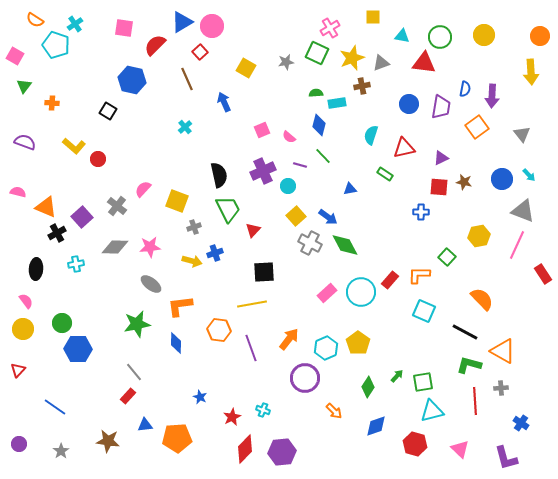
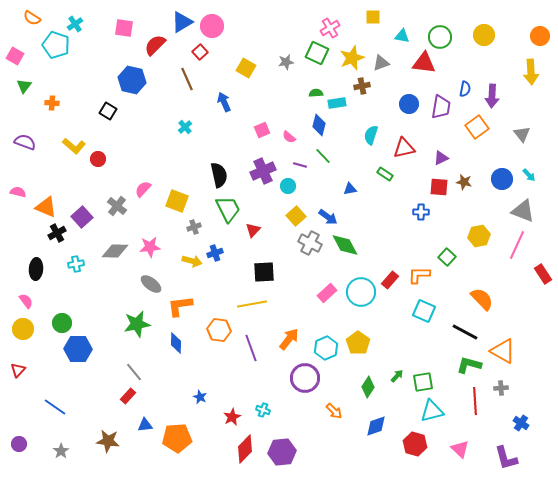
orange semicircle at (35, 20): moved 3 px left, 2 px up
gray diamond at (115, 247): moved 4 px down
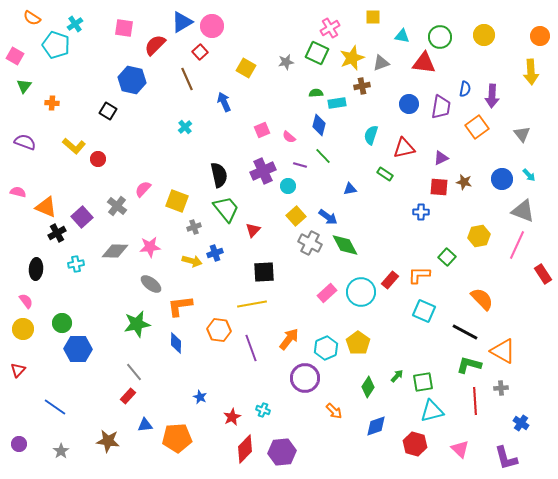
green trapezoid at (228, 209): moved 2 px left; rotated 12 degrees counterclockwise
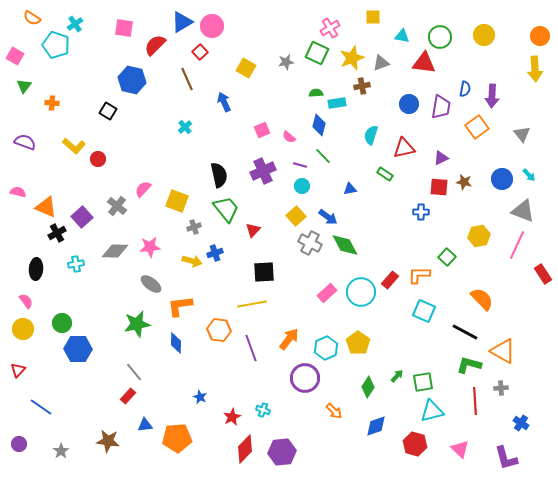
yellow arrow at (531, 72): moved 4 px right, 3 px up
cyan circle at (288, 186): moved 14 px right
blue line at (55, 407): moved 14 px left
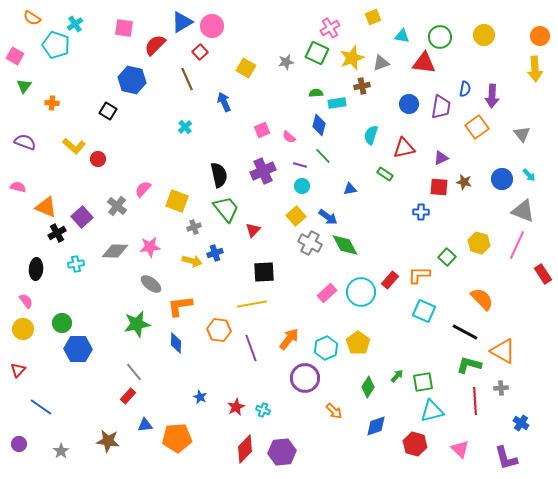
yellow square at (373, 17): rotated 21 degrees counterclockwise
pink semicircle at (18, 192): moved 5 px up
yellow hexagon at (479, 236): moved 7 px down; rotated 25 degrees clockwise
red star at (232, 417): moved 4 px right, 10 px up
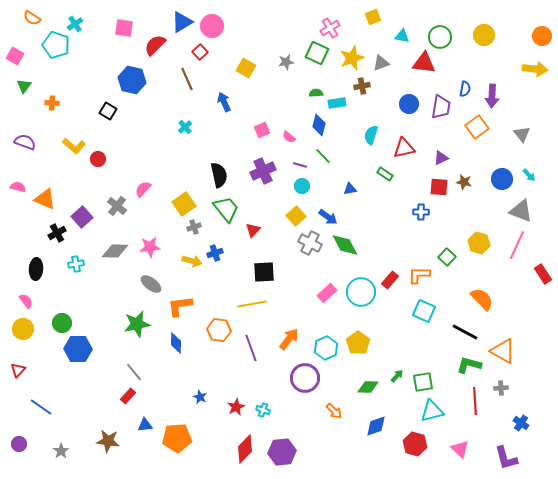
orange circle at (540, 36): moved 2 px right
yellow arrow at (535, 69): rotated 80 degrees counterclockwise
yellow square at (177, 201): moved 7 px right, 3 px down; rotated 35 degrees clockwise
orange triangle at (46, 207): moved 1 px left, 8 px up
gray triangle at (523, 211): moved 2 px left
green diamond at (368, 387): rotated 60 degrees clockwise
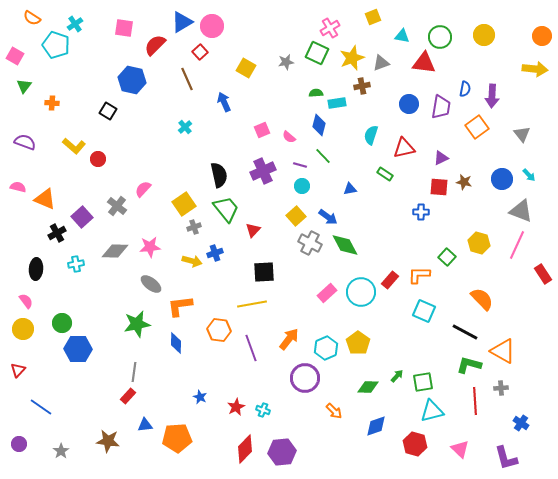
gray line at (134, 372): rotated 48 degrees clockwise
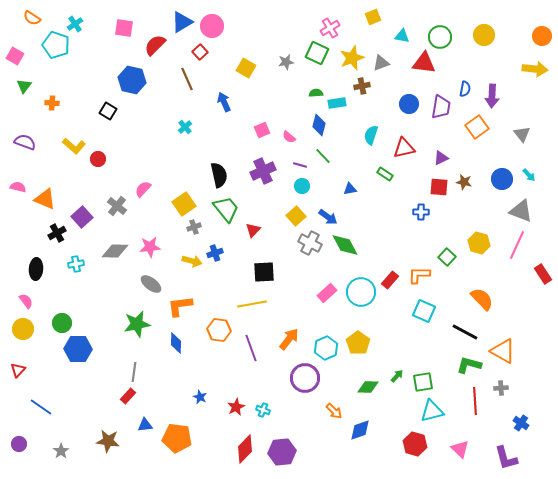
blue diamond at (376, 426): moved 16 px left, 4 px down
orange pentagon at (177, 438): rotated 12 degrees clockwise
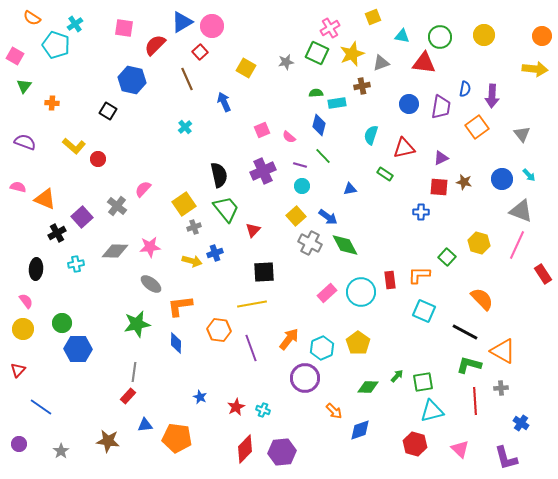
yellow star at (352, 58): moved 4 px up
red rectangle at (390, 280): rotated 48 degrees counterclockwise
cyan hexagon at (326, 348): moved 4 px left
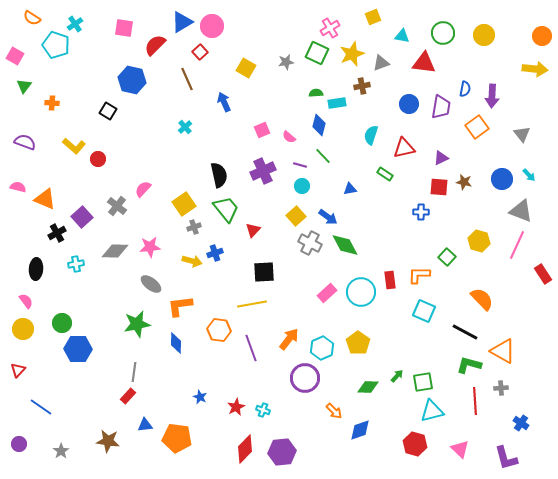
green circle at (440, 37): moved 3 px right, 4 px up
yellow hexagon at (479, 243): moved 2 px up
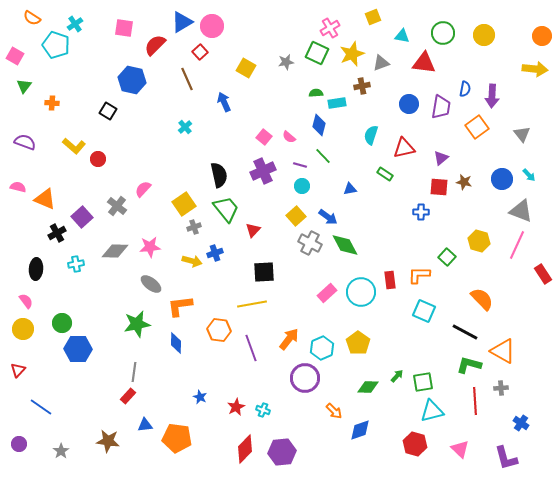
pink square at (262, 130): moved 2 px right, 7 px down; rotated 28 degrees counterclockwise
purple triangle at (441, 158): rotated 14 degrees counterclockwise
